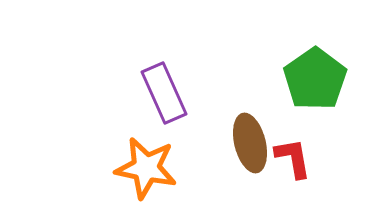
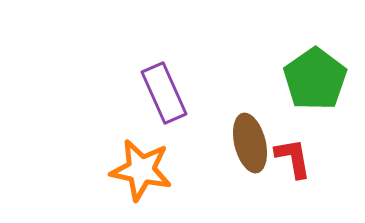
orange star: moved 5 px left, 2 px down
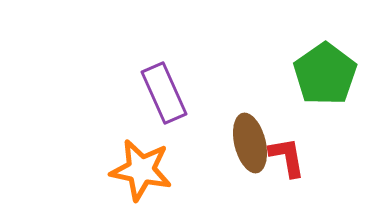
green pentagon: moved 10 px right, 5 px up
red L-shape: moved 6 px left, 1 px up
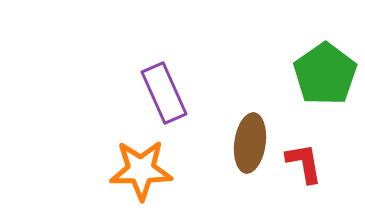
brown ellipse: rotated 22 degrees clockwise
red L-shape: moved 17 px right, 6 px down
orange star: rotated 12 degrees counterclockwise
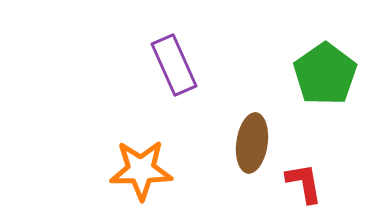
purple rectangle: moved 10 px right, 28 px up
brown ellipse: moved 2 px right
red L-shape: moved 20 px down
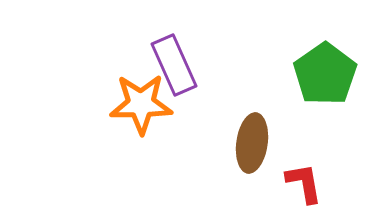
orange star: moved 66 px up
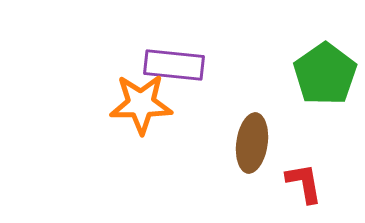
purple rectangle: rotated 60 degrees counterclockwise
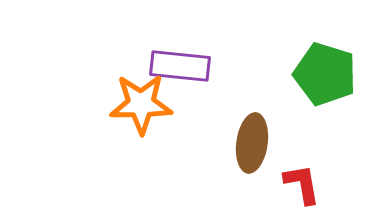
purple rectangle: moved 6 px right, 1 px down
green pentagon: rotated 20 degrees counterclockwise
red L-shape: moved 2 px left, 1 px down
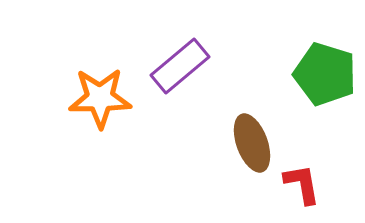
purple rectangle: rotated 46 degrees counterclockwise
orange star: moved 41 px left, 6 px up
brown ellipse: rotated 28 degrees counterclockwise
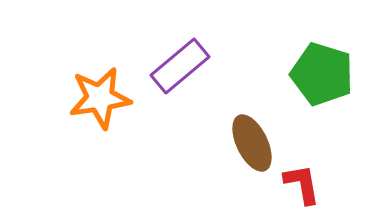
green pentagon: moved 3 px left
orange star: rotated 8 degrees counterclockwise
brown ellipse: rotated 6 degrees counterclockwise
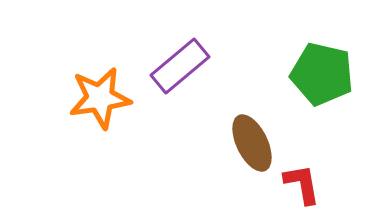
green pentagon: rotated 4 degrees counterclockwise
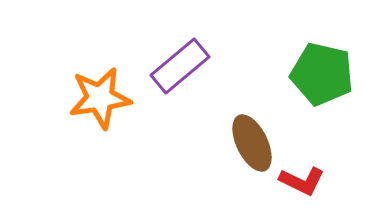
red L-shape: moved 3 px up; rotated 126 degrees clockwise
